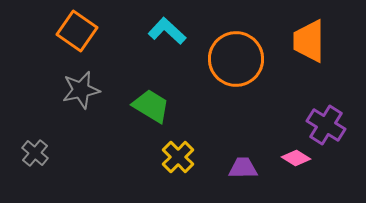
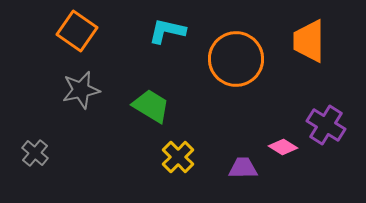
cyan L-shape: rotated 30 degrees counterclockwise
pink diamond: moved 13 px left, 11 px up
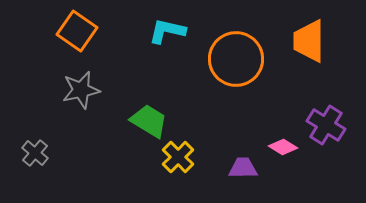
green trapezoid: moved 2 px left, 15 px down
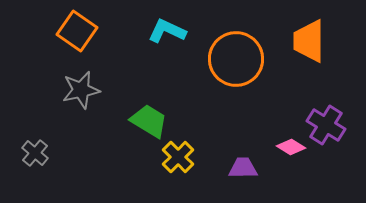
cyan L-shape: rotated 12 degrees clockwise
pink diamond: moved 8 px right
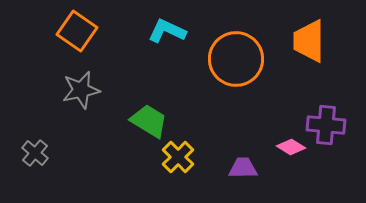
purple cross: rotated 27 degrees counterclockwise
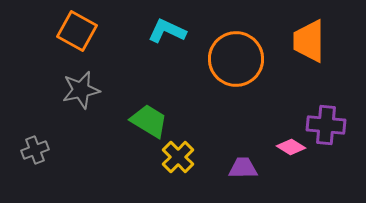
orange square: rotated 6 degrees counterclockwise
gray cross: moved 3 px up; rotated 28 degrees clockwise
